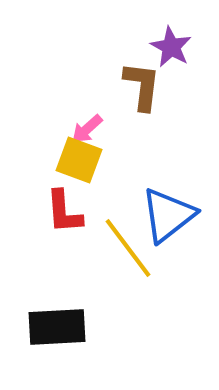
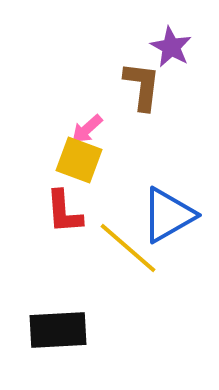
blue triangle: rotated 8 degrees clockwise
yellow line: rotated 12 degrees counterclockwise
black rectangle: moved 1 px right, 3 px down
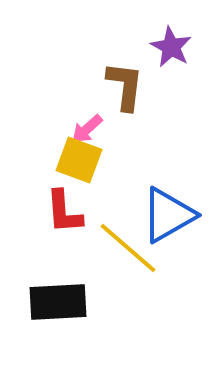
brown L-shape: moved 17 px left
black rectangle: moved 28 px up
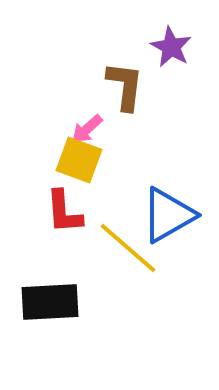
black rectangle: moved 8 px left
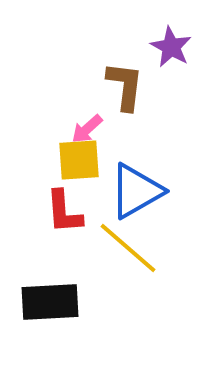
yellow square: rotated 24 degrees counterclockwise
blue triangle: moved 32 px left, 24 px up
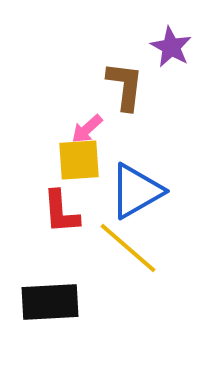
red L-shape: moved 3 px left
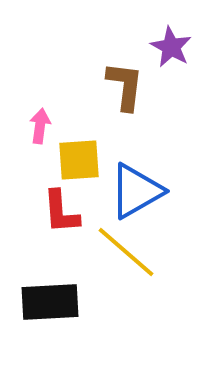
pink arrow: moved 47 px left, 3 px up; rotated 140 degrees clockwise
yellow line: moved 2 px left, 4 px down
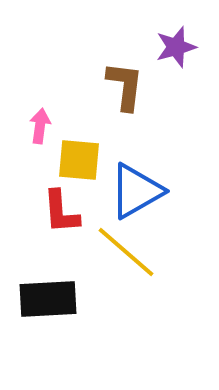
purple star: moved 5 px right; rotated 27 degrees clockwise
yellow square: rotated 9 degrees clockwise
black rectangle: moved 2 px left, 3 px up
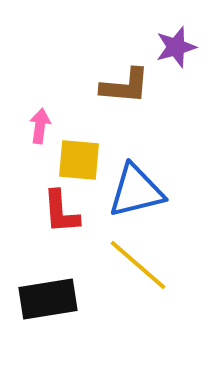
brown L-shape: rotated 88 degrees clockwise
blue triangle: rotated 16 degrees clockwise
yellow line: moved 12 px right, 13 px down
black rectangle: rotated 6 degrees counterclockwise
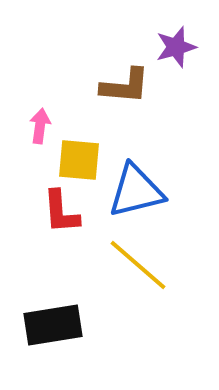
black rectangle: moved 5 px right, 26 px down
